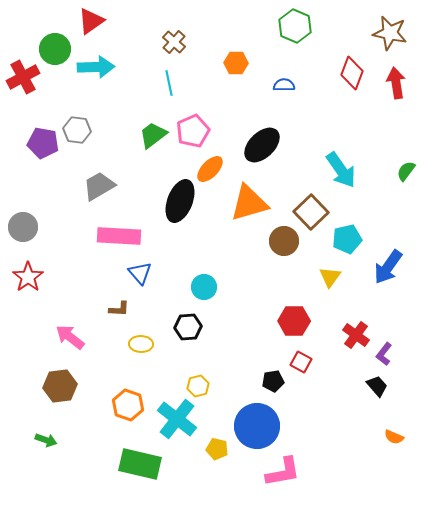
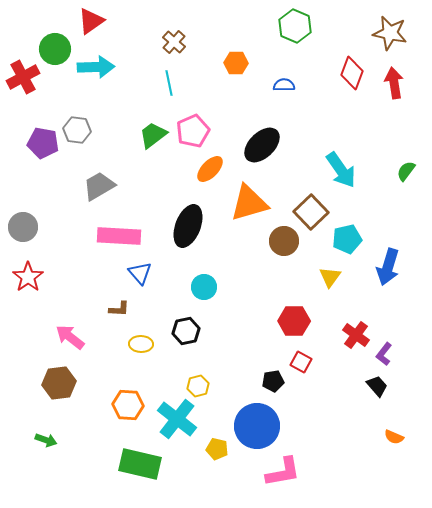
red arrow at (396, 83): moved 2 px left
black ellipse at (180, 201): moved 8 px right, 25 px down
blue arrow at (388, 267): rotated 18 degrees counterclockwise
black hexagon at (188, 327): moved 2 px left, 4 px down; rotated 8 degrees counterclockwise
brown hexagon at (60, 386): moved 1 px left, 3 px up
orange hexagon at (128, 405): rotated 16 degrees counterclockwise
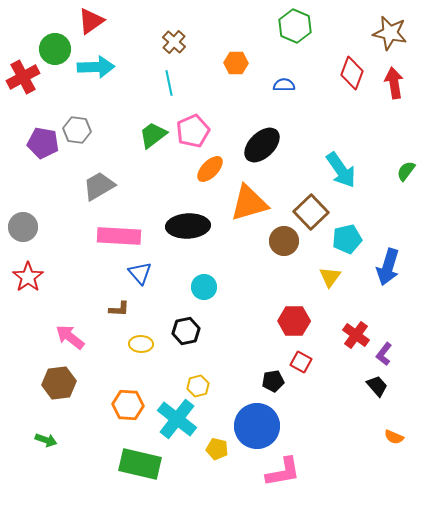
black ellipse at (188, 226): rotated 66 degrees clockwise
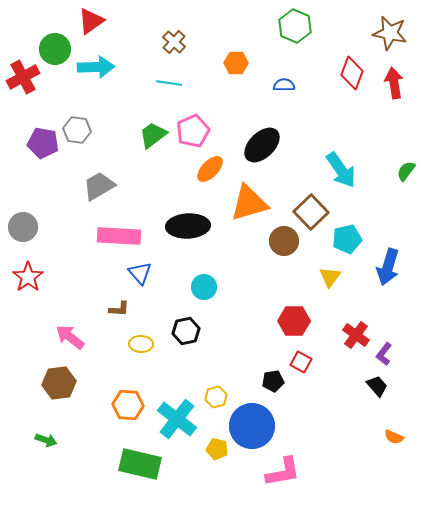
cyan line at (169, 83): rotated 70 degrees counterclockwise
yellow hexagon at (198, 386): moved 18 px right, 11 px down
blue circle at (257, 426): moved 5 px left
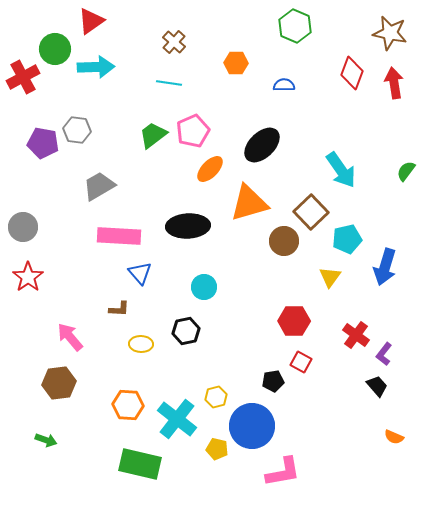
blue arrow at (388, 267): moved 3 px left
pink arrow at (70, 337): rotated 12 degrees clockwise
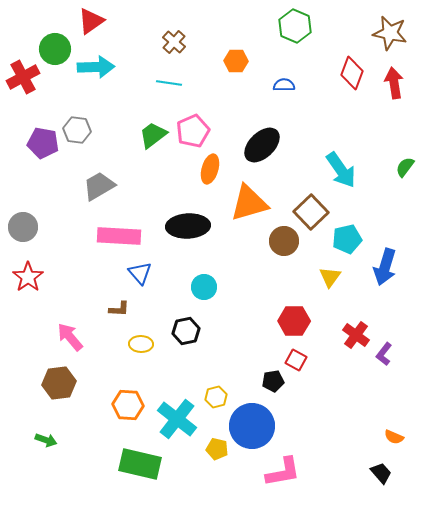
orange hexagon at (236, 63): moved 2 px up
orange ellipse at (210, 169): rotated 28 degrees counterclockwise
green semicircle at (406, 171): moved 1 px left, 4 px up
red square at (301, 362): moved 5 px left, 2 px up
black trapezoid at (377, 386): moved 4 px right, 87 px down
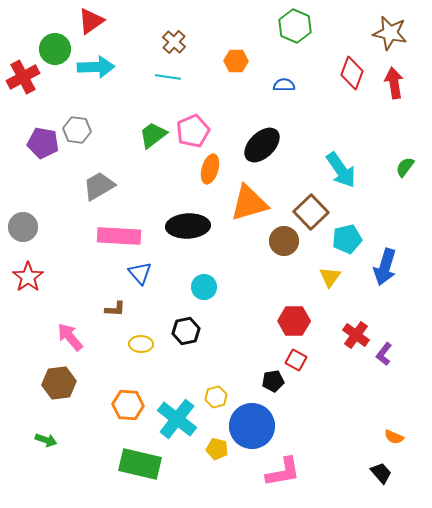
cyan line at (169, 83): moved 1 px left, 6 px up
brown L-shape at (119, 309): moved 4 px left
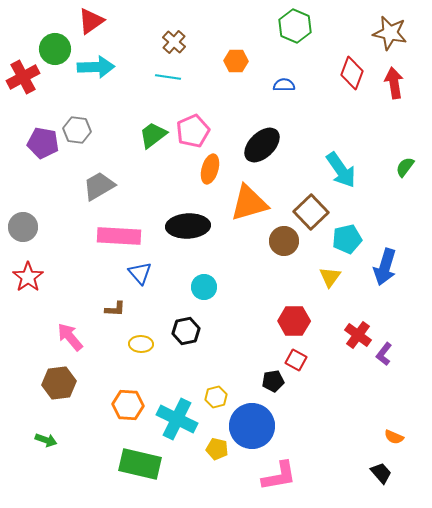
red cross at (356, 335): moved 2 px right
cyan cross at (177, 419): rotated 12 degrees counterclockwise
pink L-shape at (283, 472): moved 4 px left, 4 px down
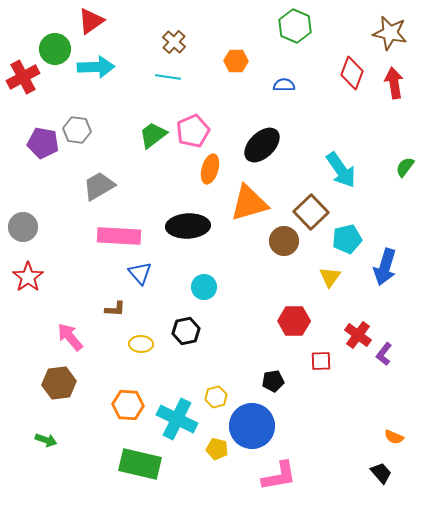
red square at (296, 360): moved 25 px right, 1 px down; rotated 30 degrees counterclockwise
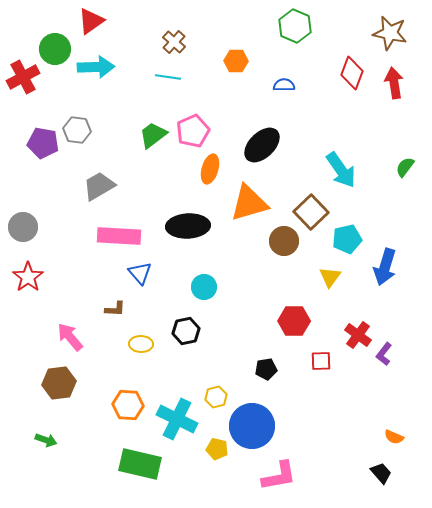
black pentagon at (273, 381): moved 7 px left, 12 px up
